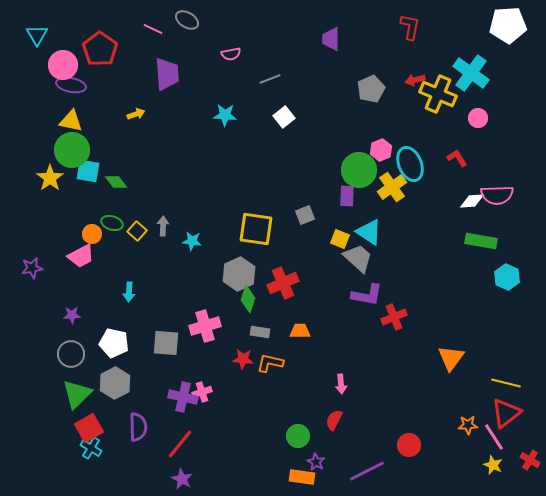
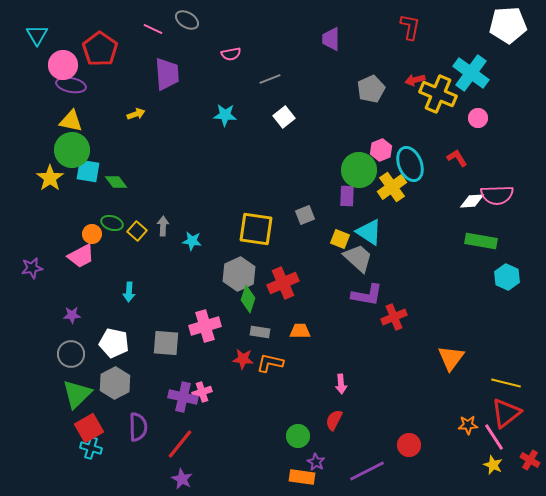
cyan cross at (91, 448): rotated 15 degrees counterclockwise
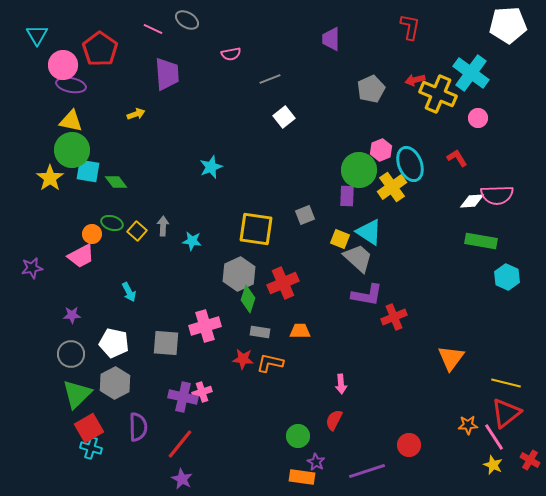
cyan star at (225, 115): moved 14 px left, 52 px down; rotated 25 degrees counterclockwise
cyan arrow at (129, 292): rotated 30 degrees counterclockwise
purple line at (367, 471): rotated 9 degrees clockwise
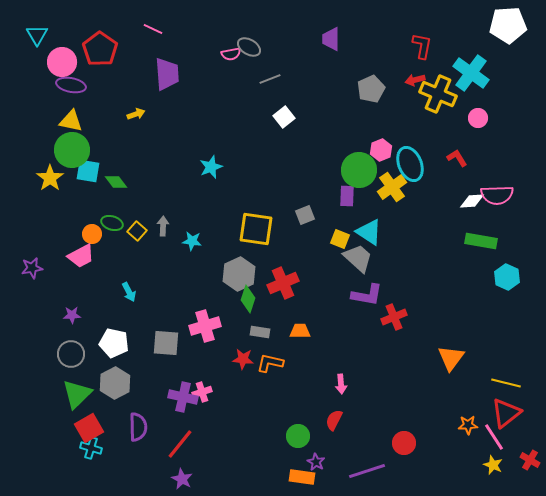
gray ellipse at (187, 20): moved 62 px right, 27 px down
red L-shape at (410, 27): moved 12 px right, 19 px down
pink circle at (63, 65): moved 1 px left, 3 px up
red circle at (409, 445): moved 5 px left, 2 px up
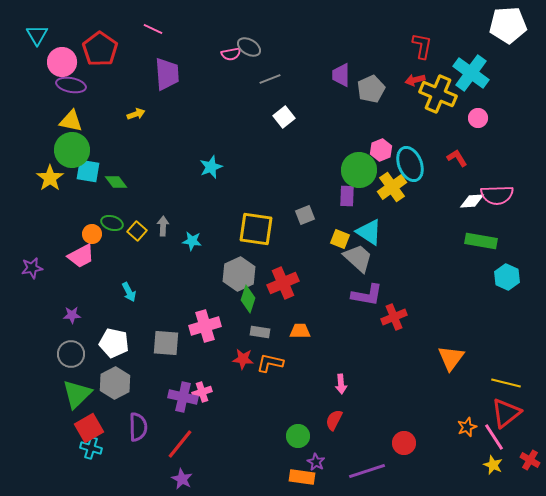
purple trapezoid at (331, 39): moved 10 px right, 36 px down
orange star at (468, 425): moved 1 px left, 2 px down; rotated 18 degrees counterclockwise
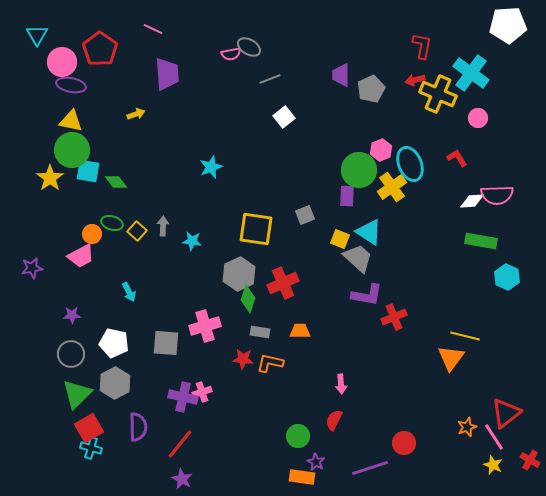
yellow line at (506, 383): moved 41 px left, 47 px up
purple line at (367, 471): moved 3 px right, 3 px up
